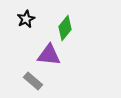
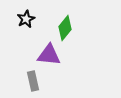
gray rectangle: rotated 36 degrees clockwise
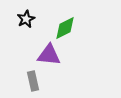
green diamond: rotated 25 degrees clockwise
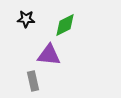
black star: rotated 30 degrees clockwise
green diamond: moved 3 px up
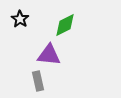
black star: moved 6 px left; rotated 30 degrees clockwise
gray rectangle: moved 5 px right
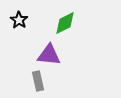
black star: moved 1 px left, 1 px down
green diamond: moved 2 px up
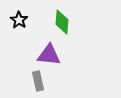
green diamond: moved 3 px left, 1 px up; rotated 60 degrees counterclockwise
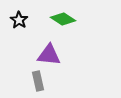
green diamond: moved 1 px right, 3 px up; rotated 60 degrees counterclockwise
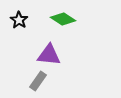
gray rectangle: rotated 48 degrees clockwise
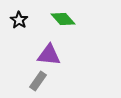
green diamond: rotated 15 degrees clockwise
